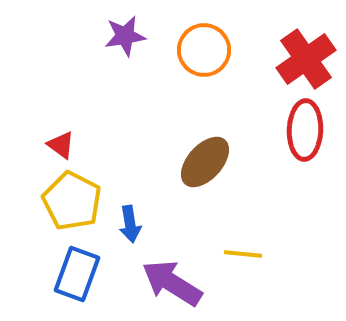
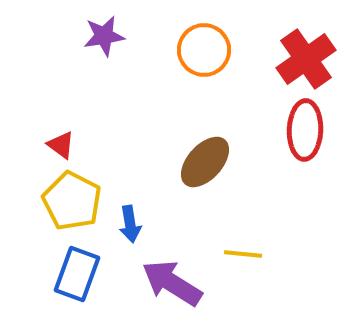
purple star: moved 21 px left
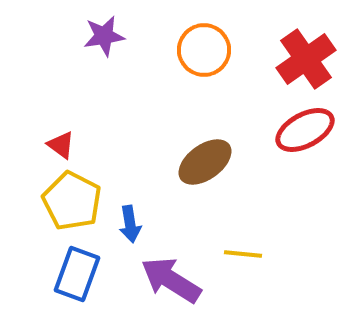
red ellipse: rotated 60 degrees clockwise
brown ellipse: rotated 12 degrees clockwise
purple arrow: moved 1 px left, 3 px up
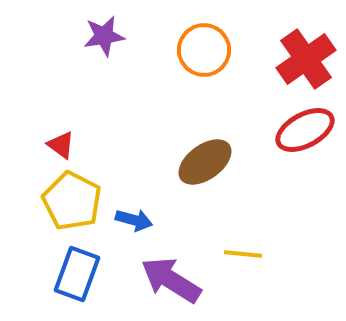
blue arrow: moved 4 px right, 4 px up; rotated 66 degrees counterclockwise
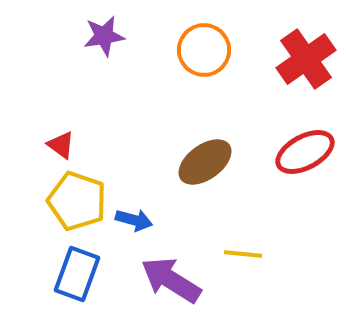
red ellipse: moved 22 px down
yellow pentagon: moved 5 px right; rotated 8 degrees counterclockwise
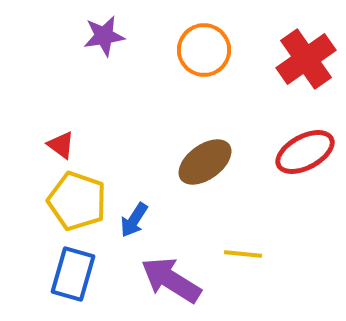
blue arrow: rotated 108 degrees clockwise
blue rectangle: moved 4 px left; rotated 4 degrees counterclockwise
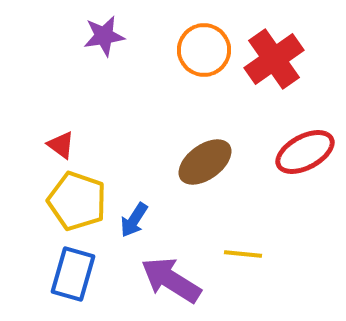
red cross: moved 32 px left
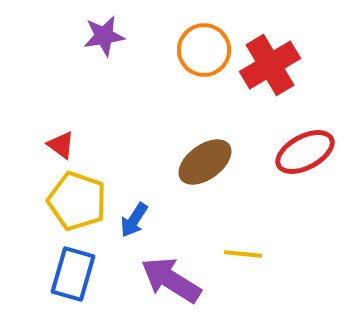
red cross: moved 4 px left, 6 px down; rotated 4 degrees clockwise
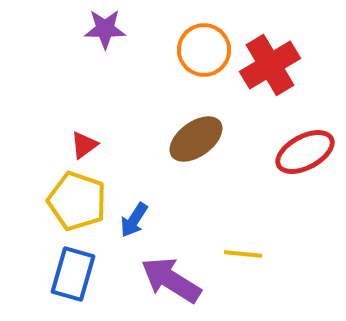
purple star: moved 1 px right, 7 px up; rotated 9 degrees clockwise
red triangle: moved 23 px right; rotated 48 degrees clockwise
brown ellipse: moved 9 px left, 23 px up
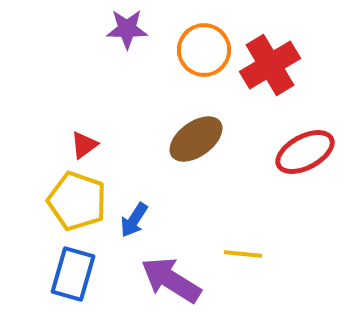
purple star: moved 22 px right
